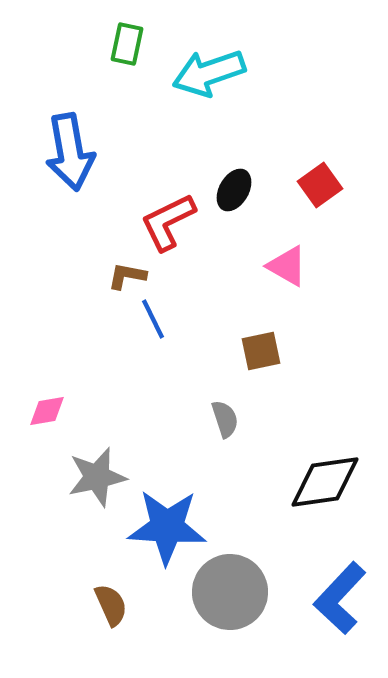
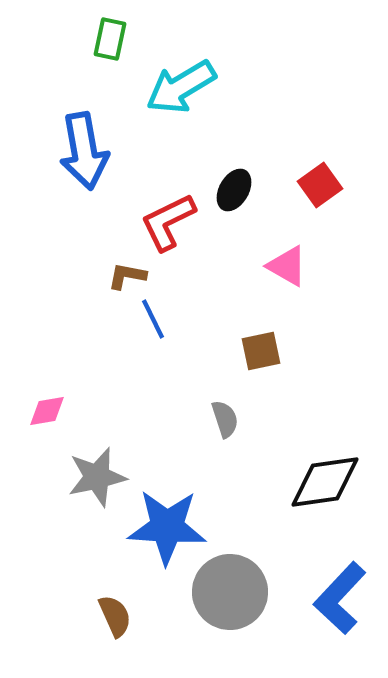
green rectangle: moved 17 px left, 5 px up
cyan arrow: moved 28 px left, 14 px down; rotated 12 degrees counterclockwise
blue arrow: moved 14 px right, 1 px up
brown semicircle: moved 4 px right, 11 px down
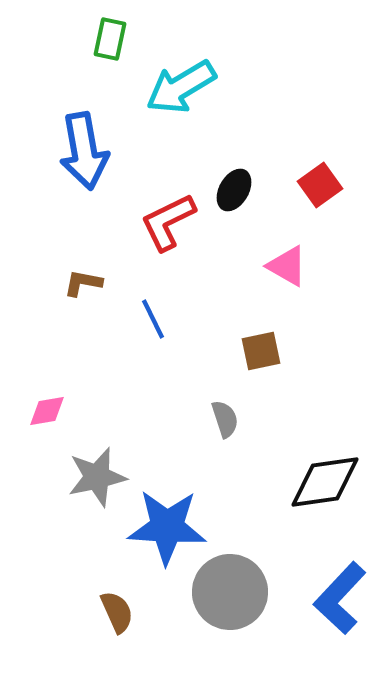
brown L-shape: moved 44 px left, 7 px down
brown semicircle: moved 2 px right, 4 px up
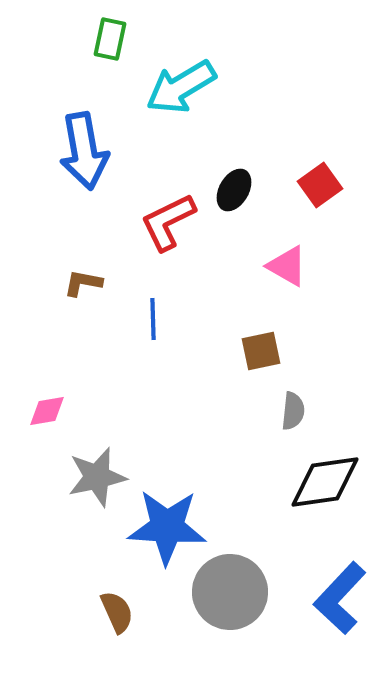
blue line: rotated 24 degrees clockwise
gray semicircle: moved 68 px right, 8 px up; rotated 24 degrees clockwise
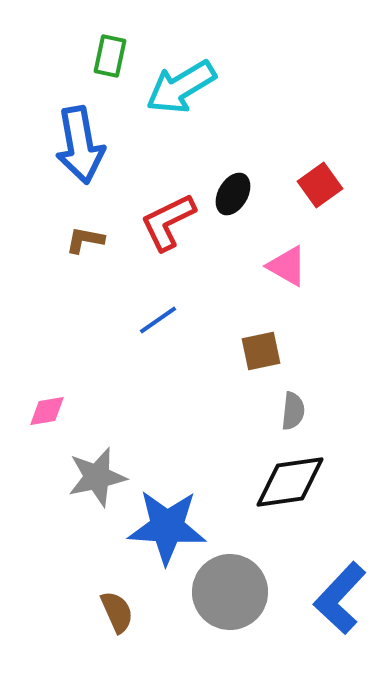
green rectangle: moved 17 px down
blue arrow: moved 4 px left, 6 px up
black ellipse: moved 1 px left, 4 px down
brown L-shape: moved 2 px right, 43 px up
blue line: moved 5 px right, 1 px down; rotated 57 degrees clockwise
black diamond: moved 35 px left
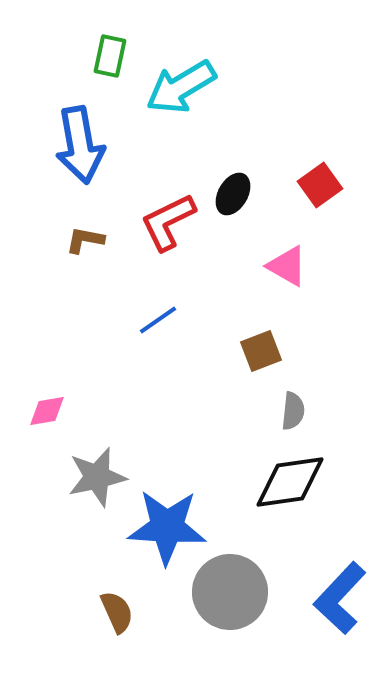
brown square: rotated 9 degrees counterclockwise
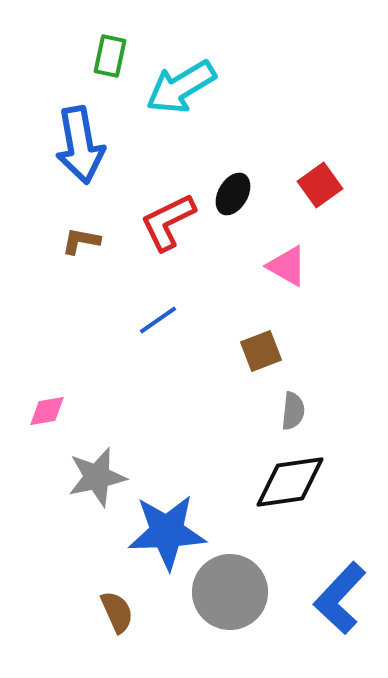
brown L-shape: moved 4 px left, 1 px down
blue star: moved 5 px down; rotated 6 degrees counterclockwise
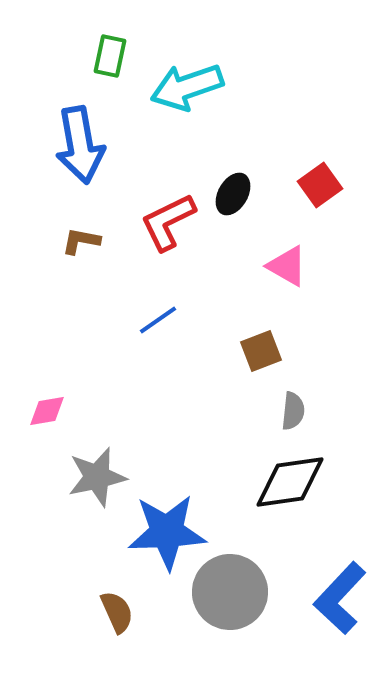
cyan arrow: moved 6 px right; rotated 12 degrees clockwise
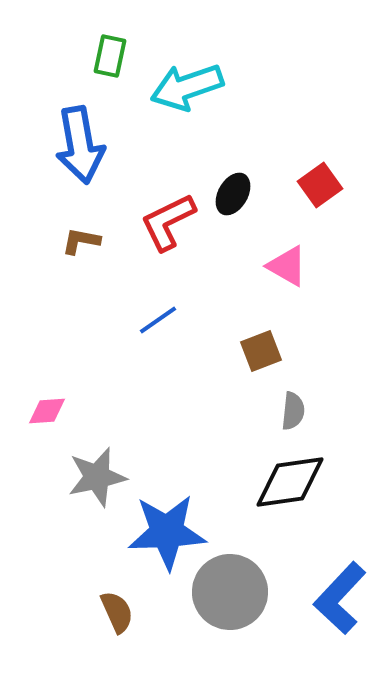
pink diamond: rotated 6 degrees clockwise
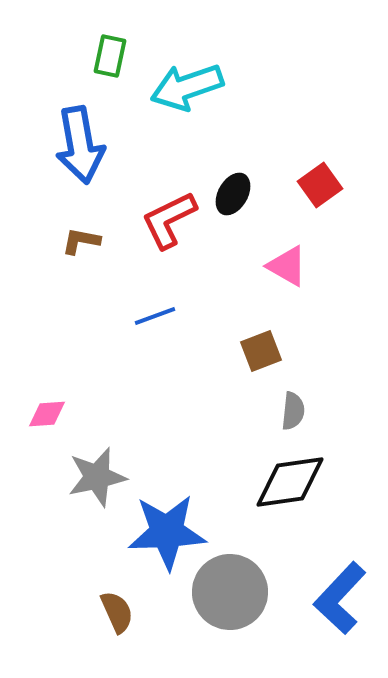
red L-shape: moved 1 px right, 2 px up
blue line: moved 3 px left, 4 px up; rotated 15 degrees clockwise
pink diamond: moved 3 px down
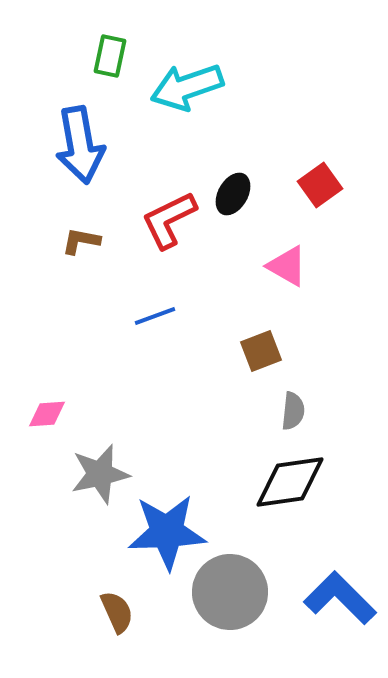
gray star: moved 3 px right, 3 px up
blue L-shape: rotated 92 degrees clockwise
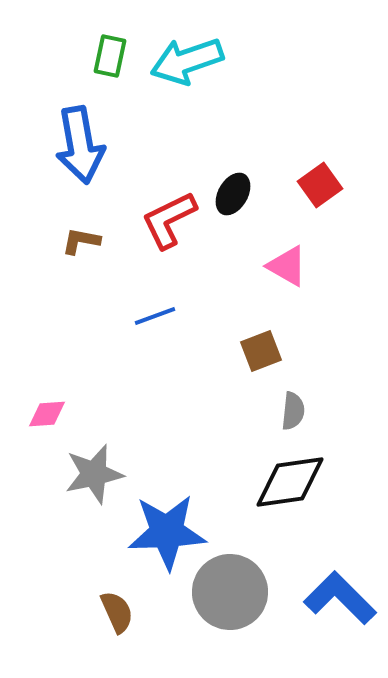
cyan arrow: moved 26 px up
gray star: moved 6 px left
